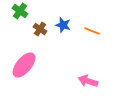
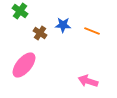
blue star: rotated 14 degrees counterclockwise
brown cross: moved 4 px down
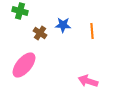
green cross: rotated 21 degrees counterclockwise
orange line: rotated 63 degrees clockwise
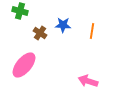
orange line: rotated 14 degrees clockwise
